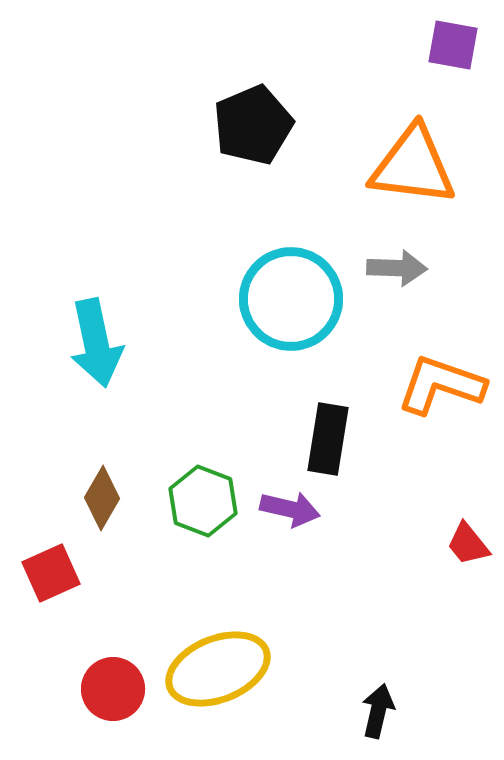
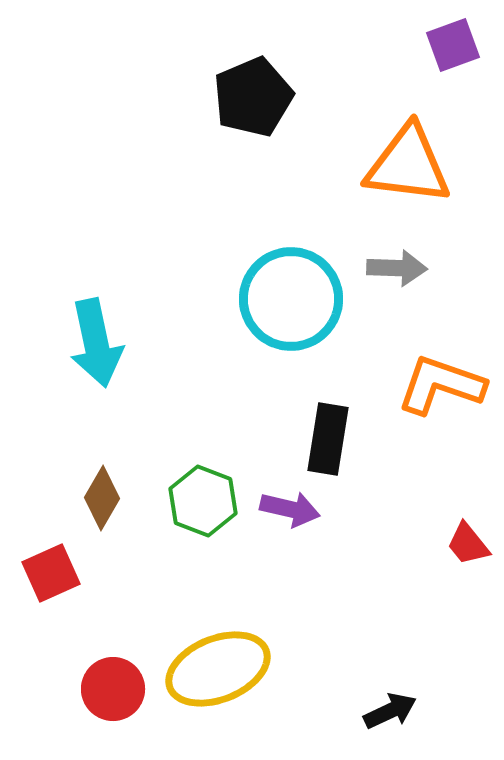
purple square: rotated 30 degrees counterclockwise
black pentagon: moved 28 px up
orange triangle: moved 5 px left, 1 px up
black arrow: moved 12 px right; rotated 52 degrees clockwise
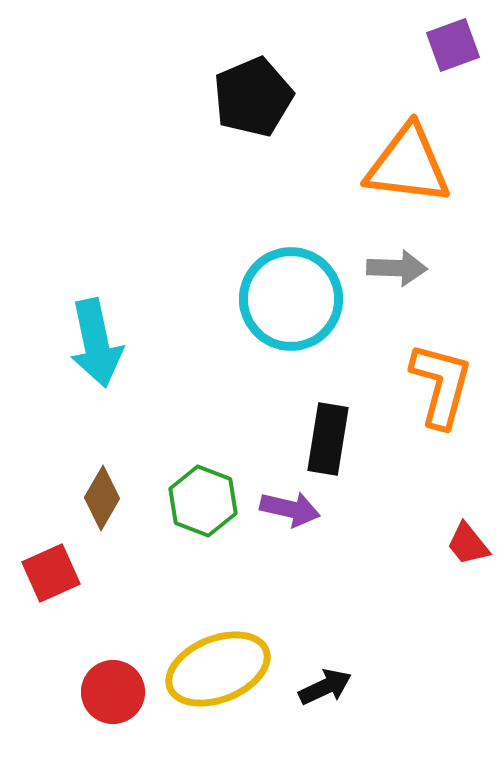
orange L-shape: rotated 86 degrees clockwise
red circle: moved 3 px down
black arrow: moved 65 px left, 24 px up
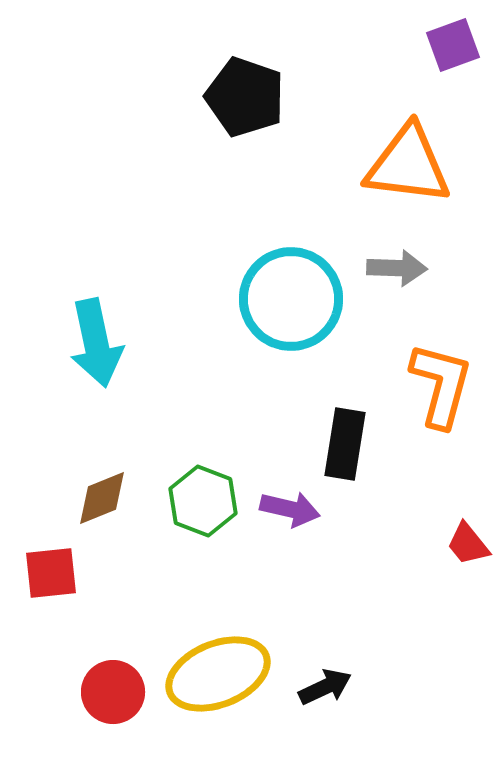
black pentagon: moved 8 px left; rotated 30 degrees counterclockwise
black rectangle: moved 17 px right, 5 px down
brown diamond: rotated 38 degrees clockwise
red square: rotated 18 degrees clockwise
yellow ellipse: moved 5 px down
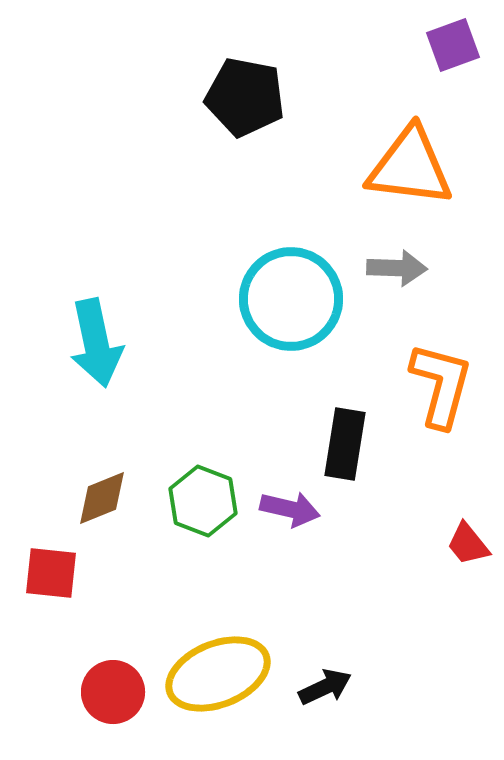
black pentagon: rotated 8 degrees counterclockwise
orange triangle: moved 2 px right, 2 px down
red square: rotated 12 degrees clockwise
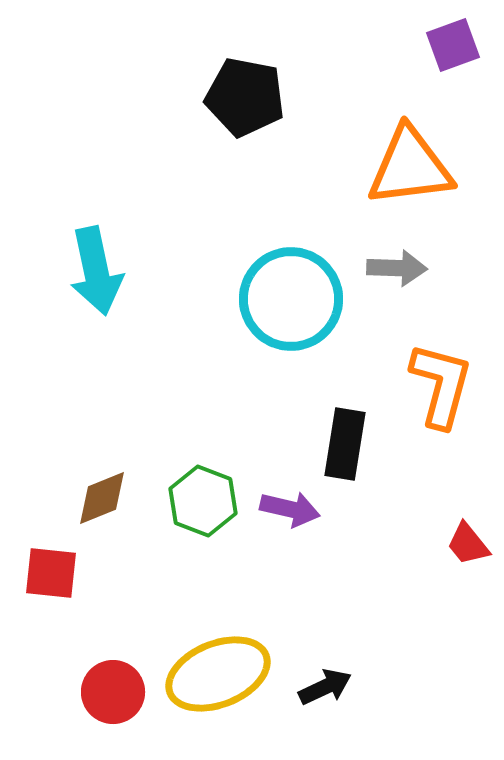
orange triangle: rotated 14 degrees counterclockwise
cyan arrow: moved 72 px up
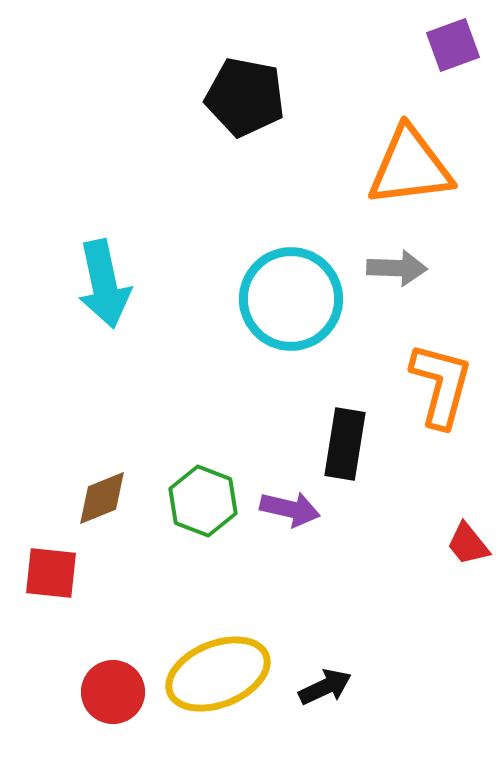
cyan arrow: moved 8 px right, 13 px down
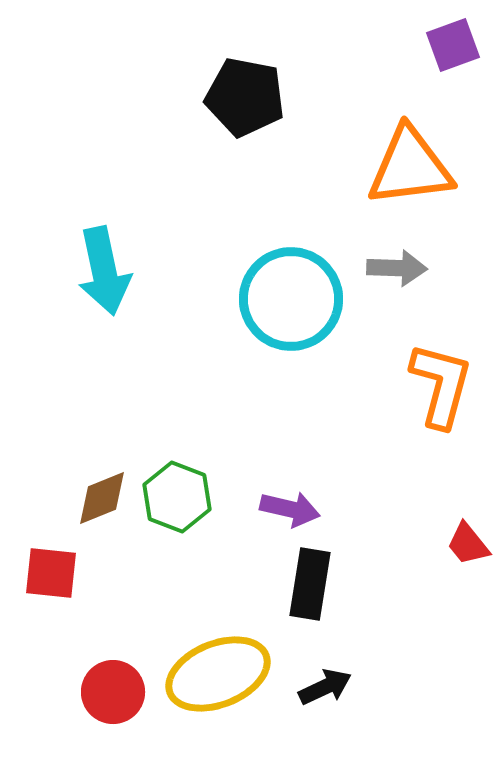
cyan arrow: moved 13 px up
black rectangle: moved 35 px left, 140 px down
green hexagon: moved 26 px left, 4 px up
